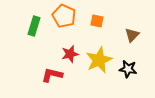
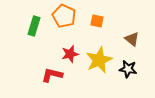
brown triangle: moved 4 px down; rotated 35 degrees counterclockwise
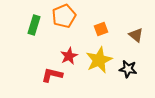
orange pentagon: rotated 25 degrees clockwise
orange square: moved 4 px right, 8 px down; rotated 32 degrees counterclockwise
green rectangle: moved 1 px up
brown triangle: moved 4 px right, 4 px up
red star: moved 1 px left, 2 px down; rotated 12 degrees counterclockwise
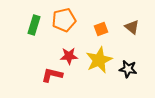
orange pentagon: moved 4 px down; rotated 10 degrees clockwise
brown triangle: moved 4 px left, 8 px up
red star: rotated 24 degrees clockwise
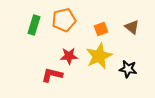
yellow star: moved 4 px up
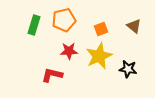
brown triangle: moved 2 px right, 1 px up
red star: moved 5 px up
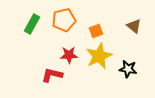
green rectangle: moved 2 px left, 1 px up; rotated 12 degrees clockwise
orange square: moved 5 px left, 2 px down
red star: moved 4 px down
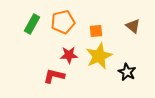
orange pentagon: moved 1 px left, 2 px down
brown triangle: moved 1 px left
orange square: rotated 16 degrees clockwise
black star: moved 1 px left, 3 px down; rotated 18 degrees clockwise
red L-shape: moved 2 px right, 1 px down
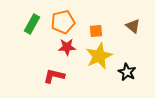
red star: moved 2 px left, 8 px up
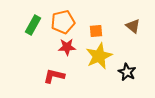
green rectangle: moved 1 px right, 1 px down
